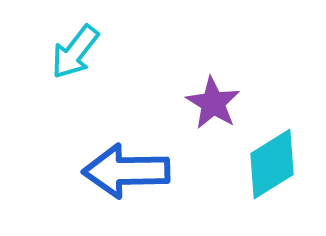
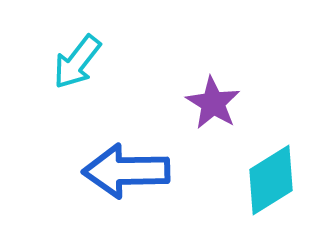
cyan arrow: moved 2 px right, 10 px down
cyan diamond: moved 1 px left, 16 px down
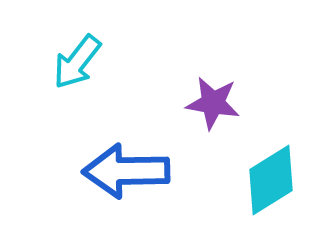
purple star: rotated 22 degrees counterclockwise
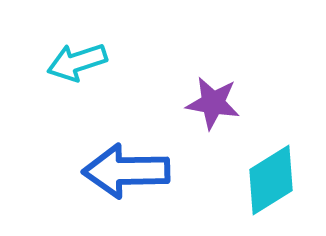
cyan arrow: rotated 34 degrees clockwise
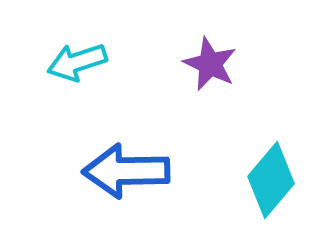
purple star: moved 3 px left, 39 px up; rotated 16 degrees clockwise
cyan diamond: rotated 18 degrees counterclockwise
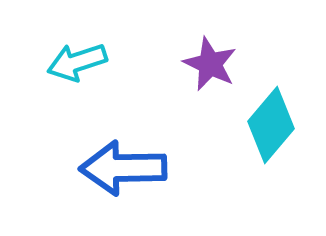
blue arrow: moved 3 px left, 3 px up
cyan diamond: moved 55 px up
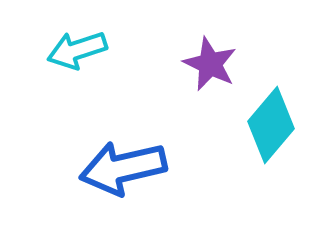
cyan arrow: moved 12 px up
blue arrow: rotated 12 degrees counterclockwise
